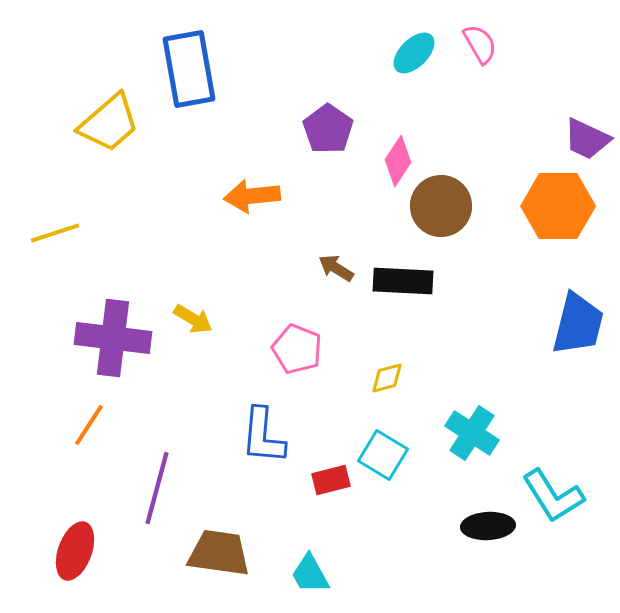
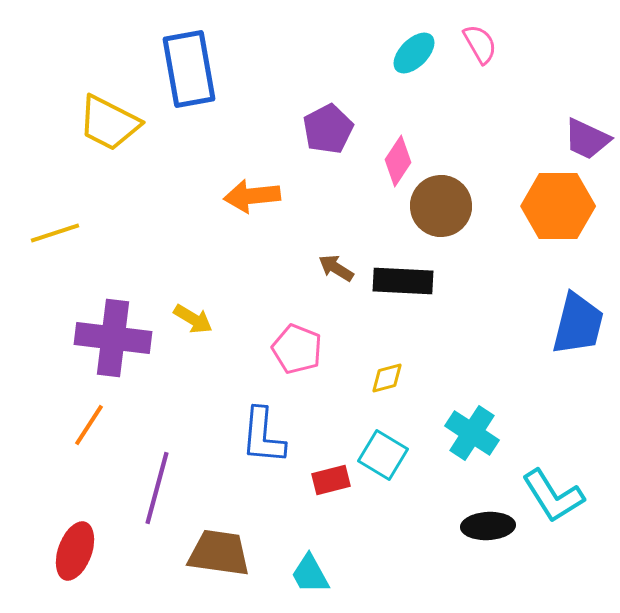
yellow trapezoid: rotated 68 degrees clockwise
purple pentagon: rotated 9 degrees clockwise
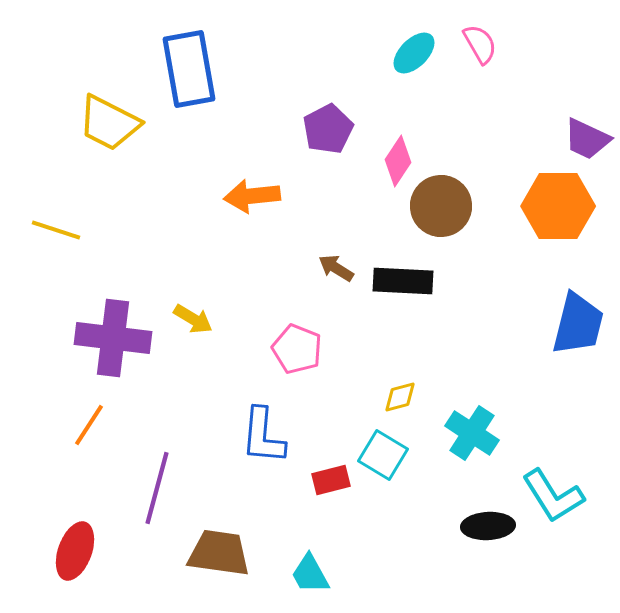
yellow line: moved 1 px right, 3 px up; rotated 36 degrees clockwise
yellow diamond: moved 13 px right, 19 px down
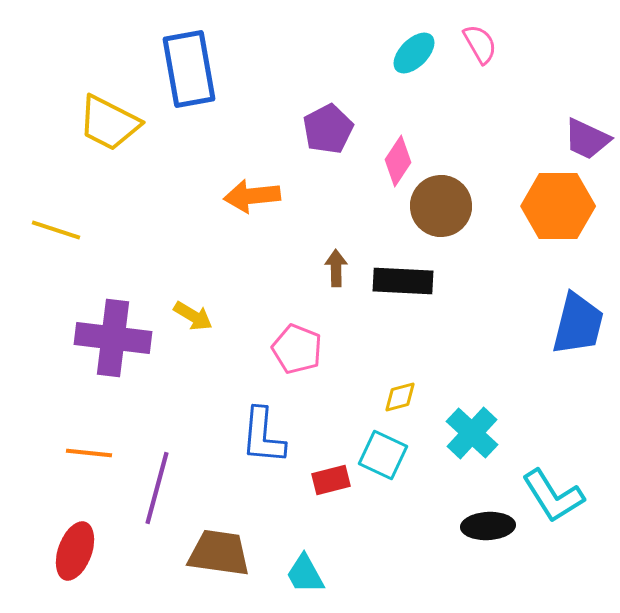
brown arrow: rotated 57 degrees clockwise
yellow arrow: moved 3 px up
orange line: moved 28 px down; rotated 63 degrees clockwise
cyan cross: rotated 10 degrees clockwise
cyan square: rotated 6 degrees counterclockwise
cyan trapezoid: moved 5 px left
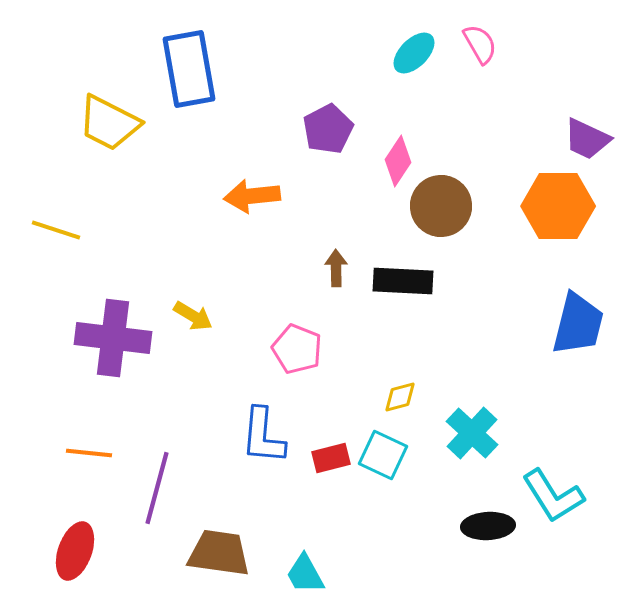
red rectangle: moved 22 px up
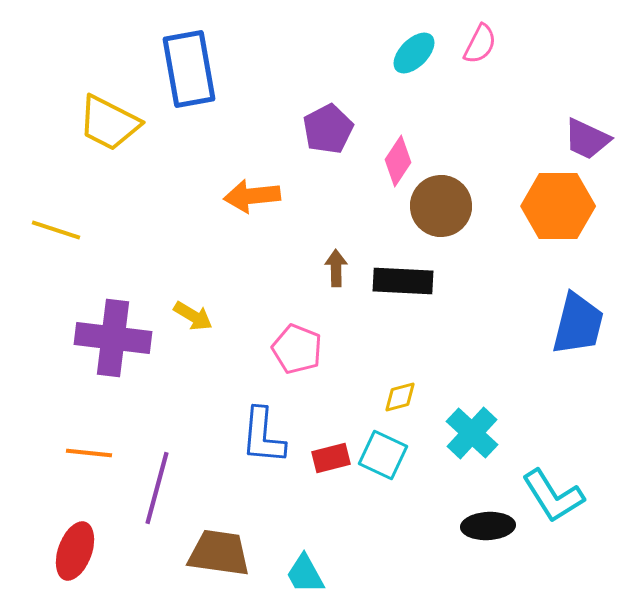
pink semicircle: rotated 57 degrees clockwise
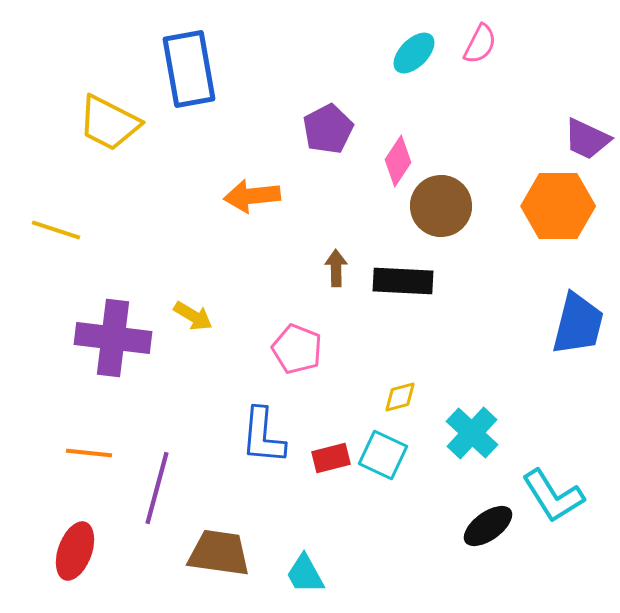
black ellipse: rotated 33 degrees counterclockwise
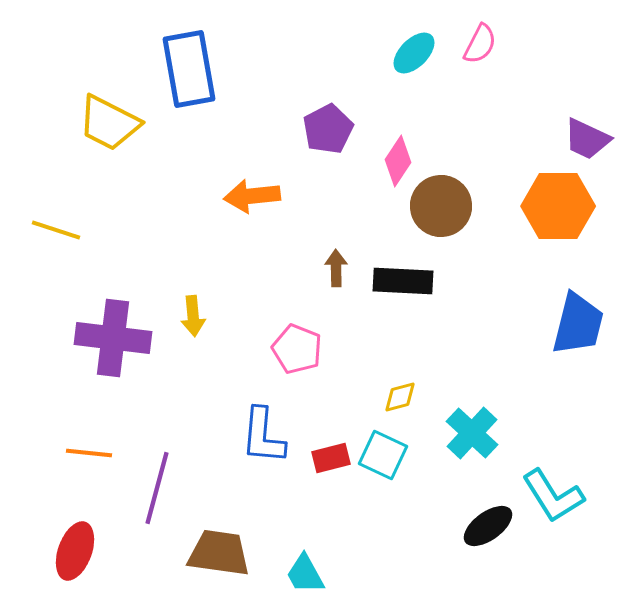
yellow arrow: rotated 54 degrees clockwise
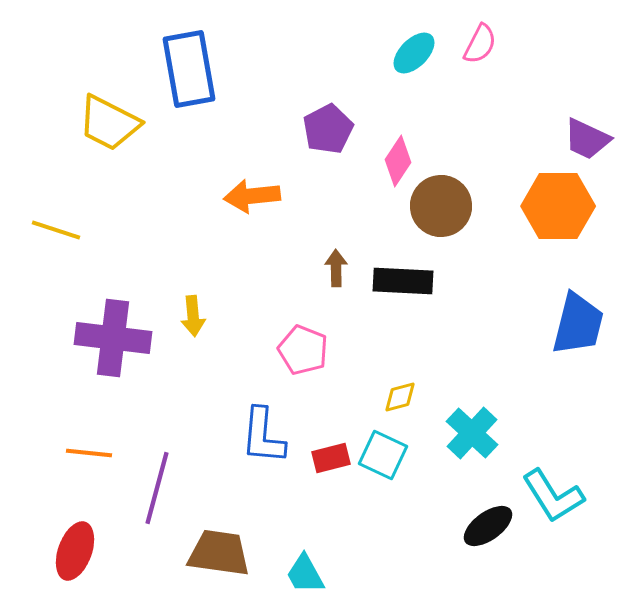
pink pentagon: moved 6 px right, 1 px down
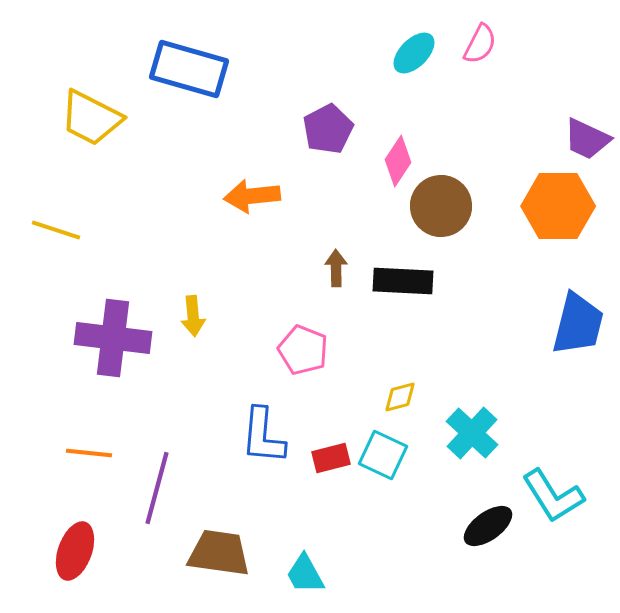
blue rectangle: rotated 64 degrees counterclockwise
yellow trapezoid: moved 18 px left, 5 px up
